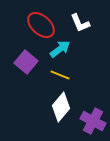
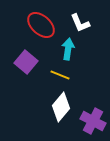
cyan arrow: moved 8 px right; rotated 45 degrees counterclockwise
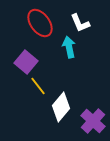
red ellipse: moved 1 px left, 2 px up; rotated 12 degrees clockwise
cyan arrow: moved 1 px right, 2 px up; rotated 20 degrees counterclockwise
yellow line: moved 22 px left, 11 px down; rotated 30 degrees clockwise
purple cross: rotated 15 degrees clockwise
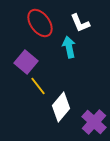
purple cross: moved 1 px right, 1 px down
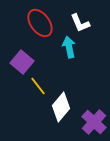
purple square: moved 4 px left
